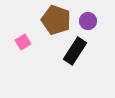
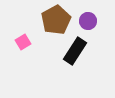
brown pentagon: rotated 24 degrees clockwise
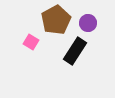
purple circle: moved 2 px down
pink square: moved 8 px right; rotated 28 degrees counterclockwise
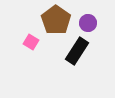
brown pentagon: rotated 8 degrees counterclockwise
black rectangle: moved 2 px right
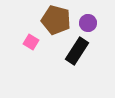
brown pentagon: rotated 20 degrees counterclockwise
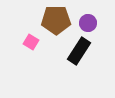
brown pentagon: rotated 16 degrees counterclockwise
black rectangle: moved 2 px right
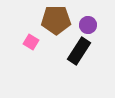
purple circle: moved 2 px down
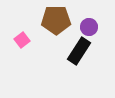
purple circle: moved 1 px right, 2 px down
pink square: moved 9 px left, 2 px up; rotated 21 degrees clockwise
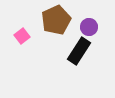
brown pentagon: rotated 24 degrees counterclockwise
pink square: moved 4 px up
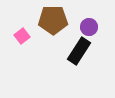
brown pentagon: moved 3 px left; rotated 24 degrees clockwise
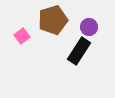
brown pentagon: rotated 16 degrees counterclockwise
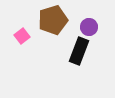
black rectangle: rotated 12 degrees counterclockwise
